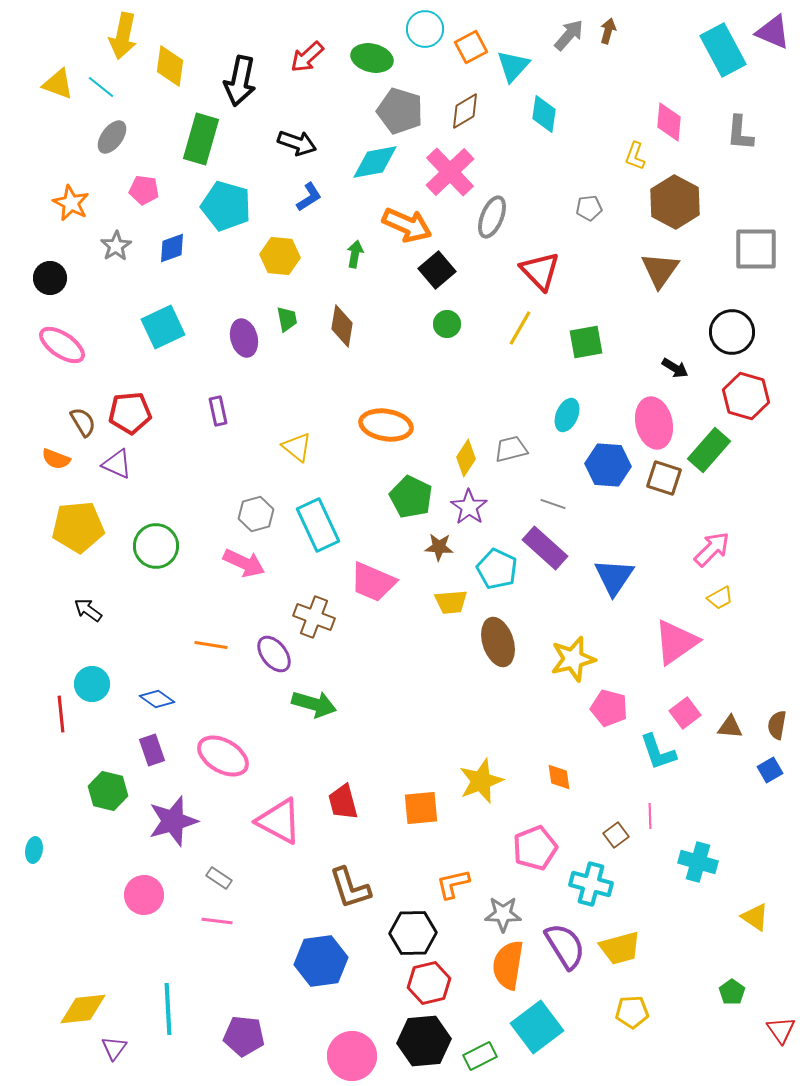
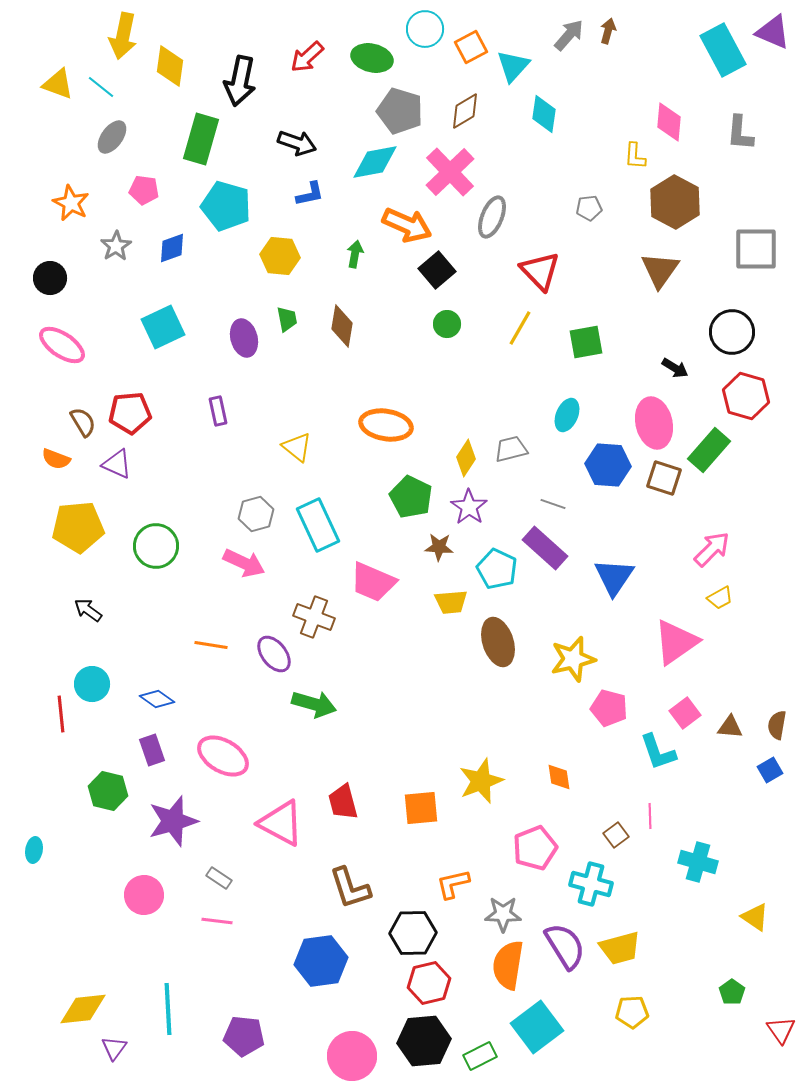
yellow L-shape at (635, 156): rotated 16 degrees counterclockwise
blue L-shape at (309, 197): moved 1 px right, 3 px up; rotated 20 degrees clockwise
pink triangle at (279, 821): moved 2 px right, 2 px down
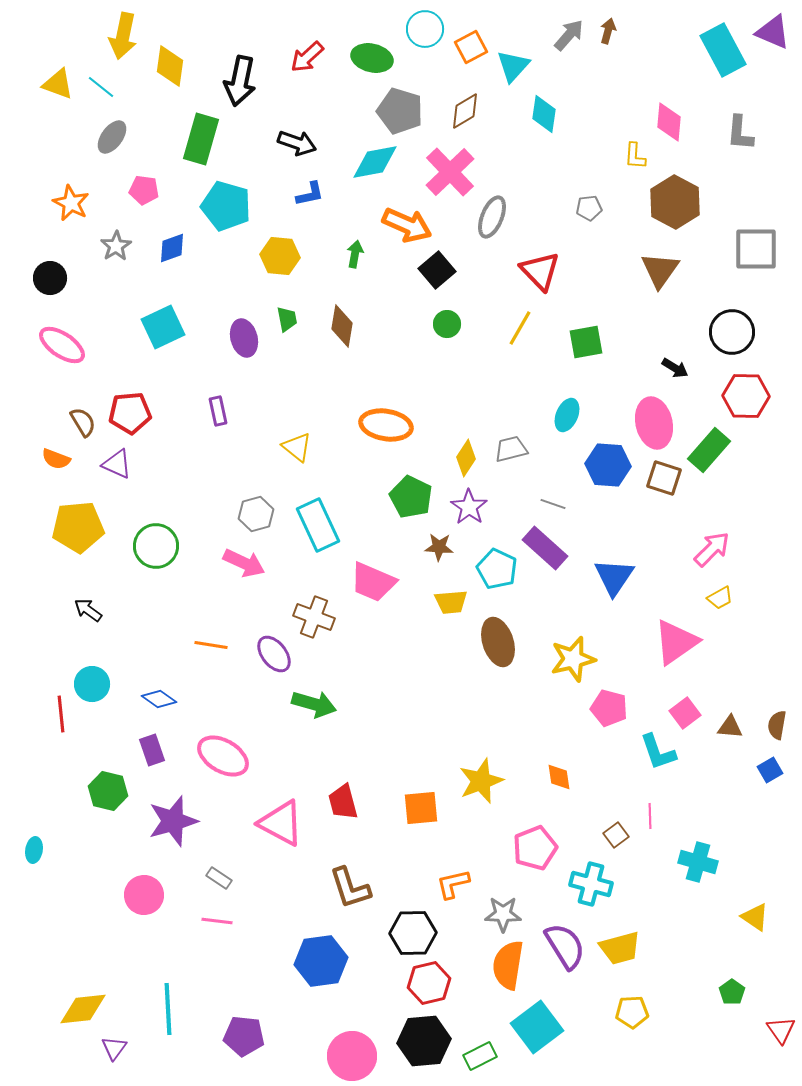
red hexagon at (746, 396): rotated 15 degrees counterclockwise
blue diamond at (157, 699): moved 2 px right
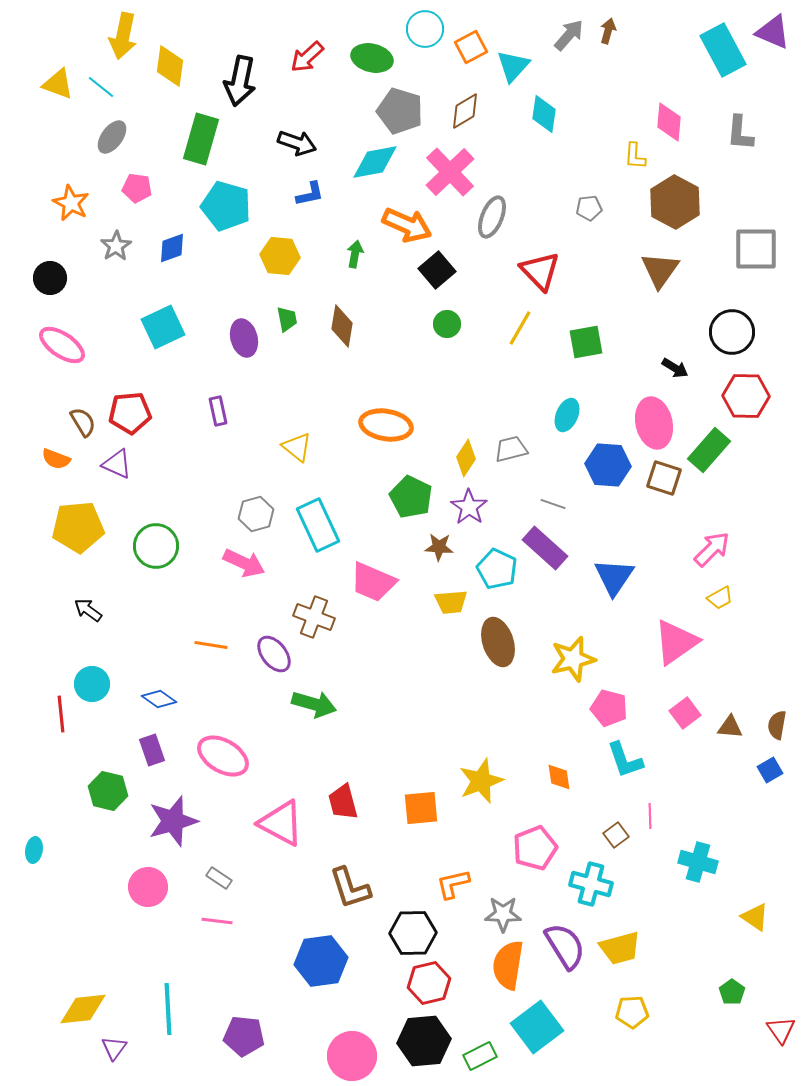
pink pentagon at (144, 190): moved 7 px left, 2 px up
cyan L-shape at (658, 752): moved 33 px left, 8 px down
pink circle at (144, 895): moved 4 px right, 8 px up
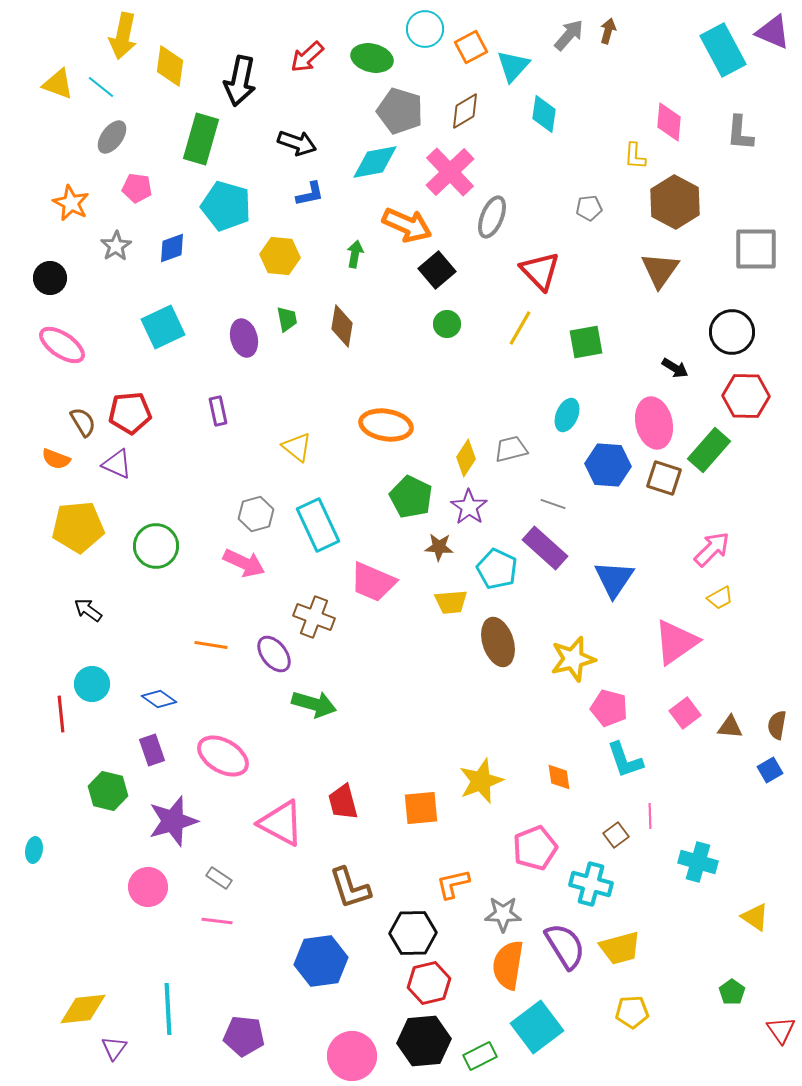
blue triangle at (614, 577): moved 2 px down
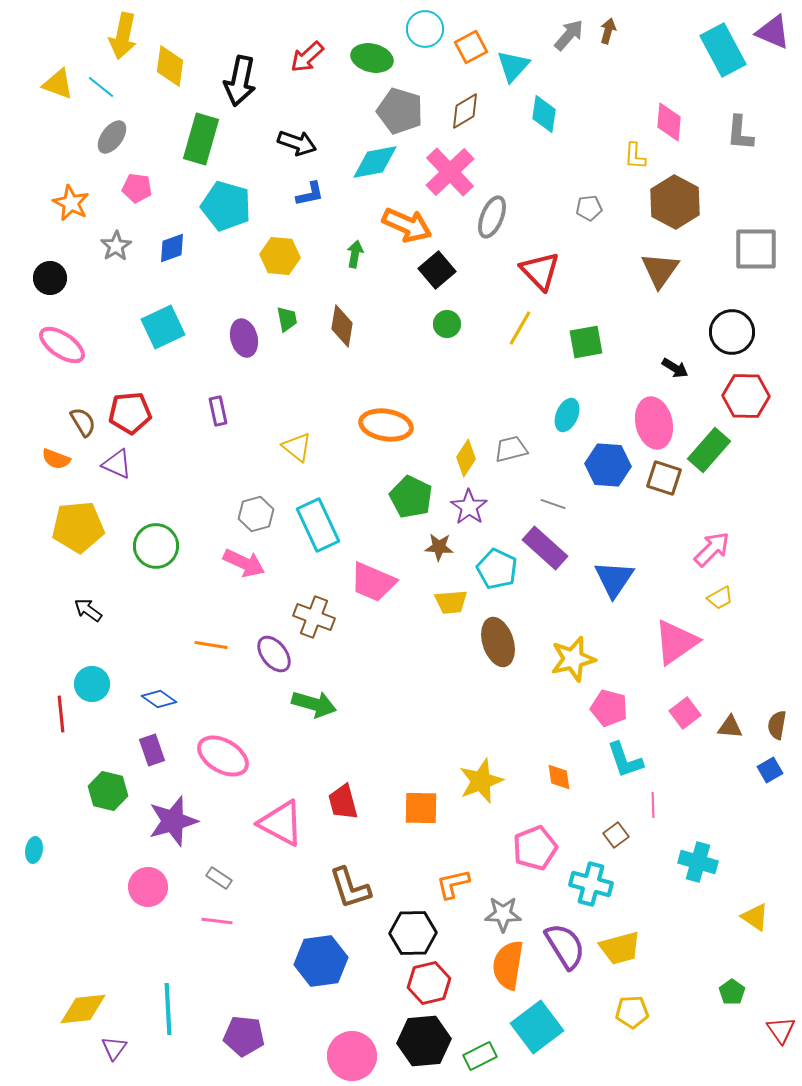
orange square at (421, 808): rotated 6 degrees clockwise
pink line at (650, 816): moved 3 px right, 11 px up
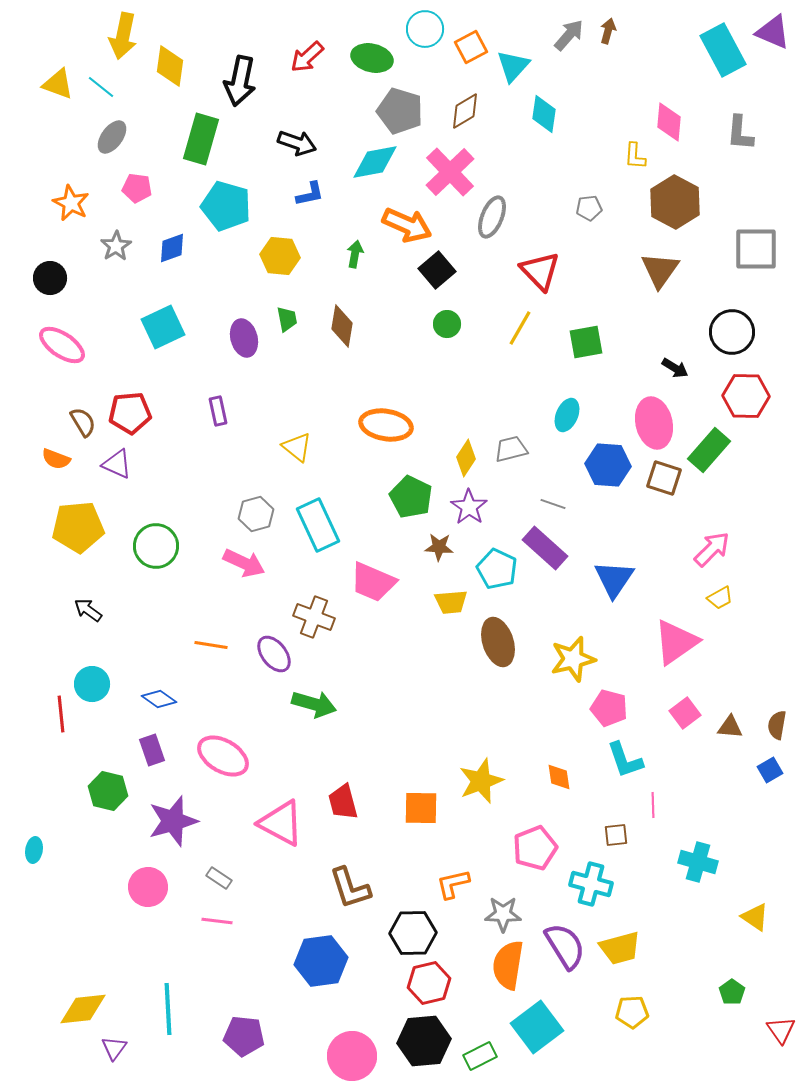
brown square at (616, 835): rotated 30 degrees clockwise
